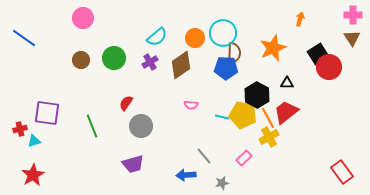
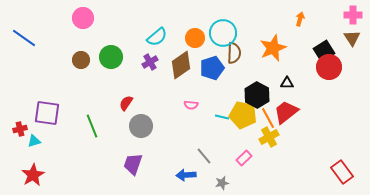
black square: moved 6 px right, 3 px up
green circle: moved 3 px left, 1 px up
blue pentagon: moved 14 px left; rotated 20 degrees counterclockwise
purple trapezoid: rotated 125 degrees clockwise
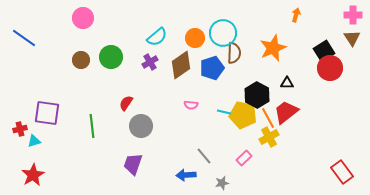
orange arrow: moved 4 px left, 4 px up
red circle: moved 1 px right, 1 px down
cyan line: moved 2 px right, 5 px up
green line: rotated 15 degrees clockwise
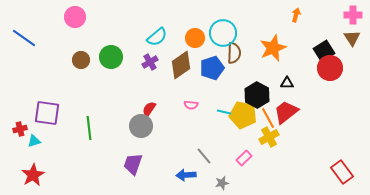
pink circle: moved 8 px left, 1 px up
red semicircle: moved 23 px right, 6 px down
green line: moved 3 px left, 2 px down
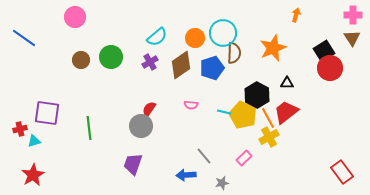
yellow pentagon: rotated 12 degrees clockwise
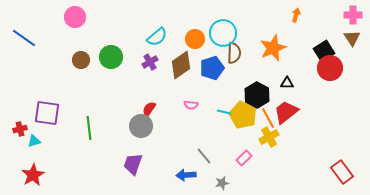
orange circle: moved 1 px down
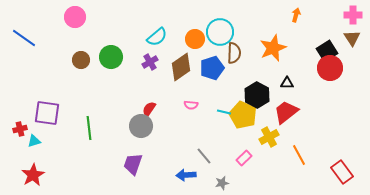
cyan circle: moved 3 px left, 1 px up
black square: moved 3 px right
brown diamond: moved 2 px down
orange line: moved 31 px right, 37 px down
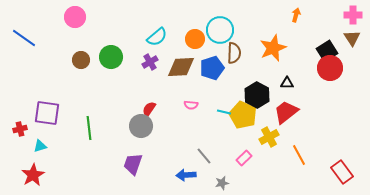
cyan circle: moved 2 px up
brown diamond: rotated 32 degrees clockwise
cyan triangle: moved 6 px right, 5 px down
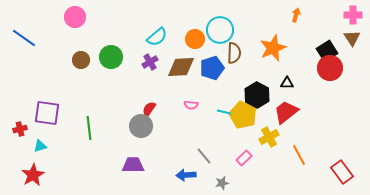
purple trapezoid: moved 1 px down; rotated 70 degrees clockwise
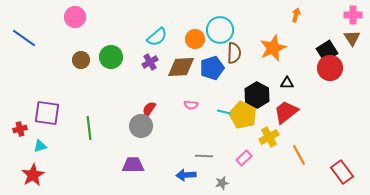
gray line: rotated 48 degrees counterclockwise
